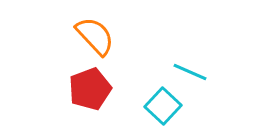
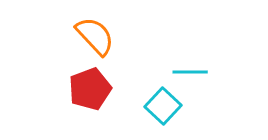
cyan line: rotated 24 degrees counterclockwise
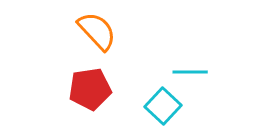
orange semicircle: moved 2 px right, 5 px up
red pentagon: rotated 12 degrees clockwise
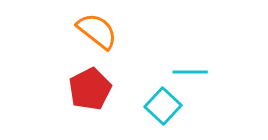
orange semicircle: rotated 9 degrees counterclockwise
red pentagon: rotated 18 degrees counterclockwise
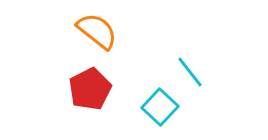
cyan line: rotated 52 degrees clockwise
cyan square: moved 3 px left, 1 px down
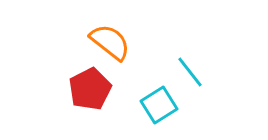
orange semicircle: moved 13 px right, 11 px down
cyan square: moved 1 px left, 2 px up; rotated 15 degrees clockwise
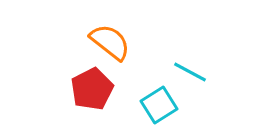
cyan line: rotated 24 degrees counterclockwise
red pentagon: moved 2 px right
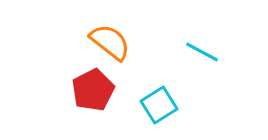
cyan line: moved 12 px right, 20 px up
red pentagon: moved 1 px right, 1 px down
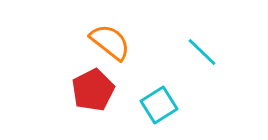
cyan line: rotated 16 degrees clockwise
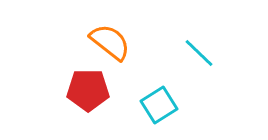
cyan line: moved 3 px left, 1 px down
red pentagon: moved 5 px left; rotated 27 degrees clockwise
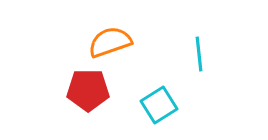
orange semicircle: rotated 57 degrees counterclockwise
cyan line: moved 1 px down; rotated 40 degrees clockwise
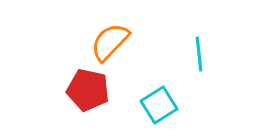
orange semicircle: rotated 27 degrees counterclockwise
red pentagon: rotated 12 degrees clockwise
